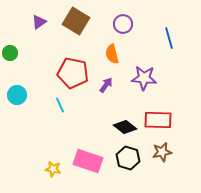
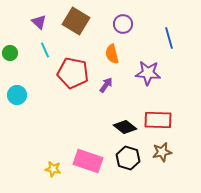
purple triangle: rotated 42 degrees counterclockwise
purple star: moved 4 px right, 5 px up
cyan line: moved 15 px left, 55 px up
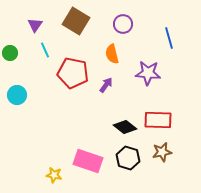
purple triangle: moved 4 px left, 3 px down; rotated 21 degrees clockwise
yellow star: moved 1 px right, 6 px down
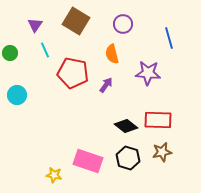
black diamond: moved 1 px right, 1 px up
